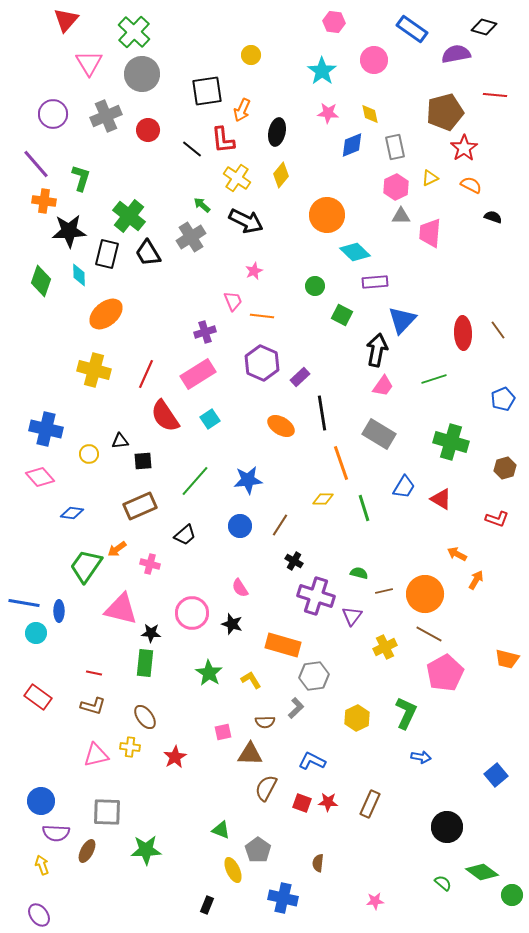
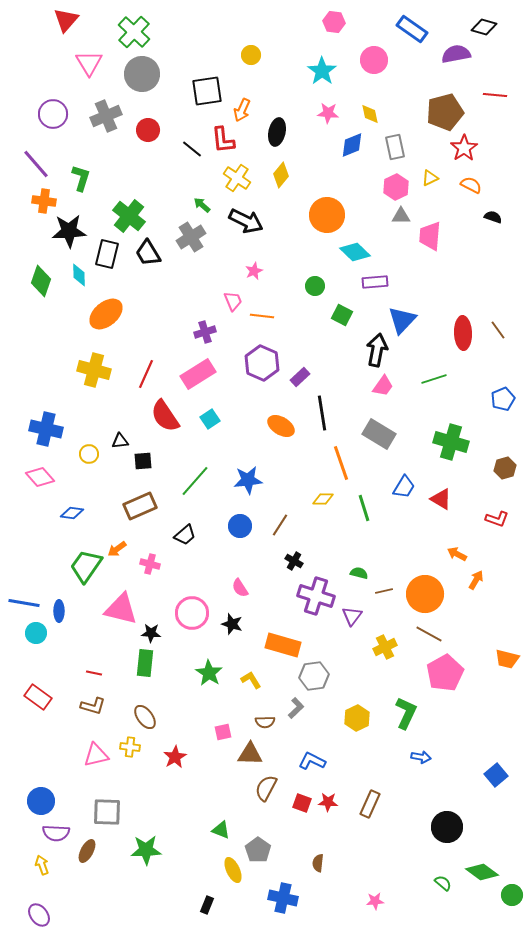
pink trapezoid at (430, 233): moved 3 px down
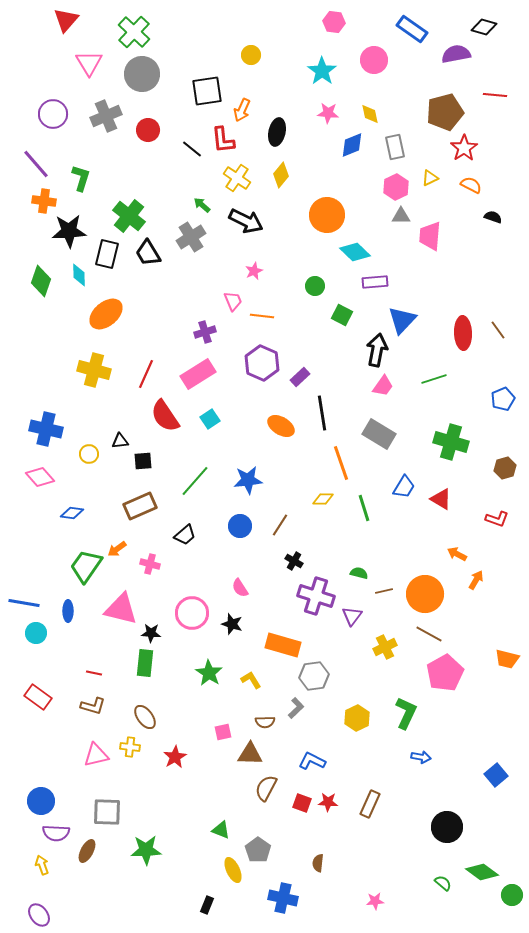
blue ellipse at (59, 611): moved 9 px right
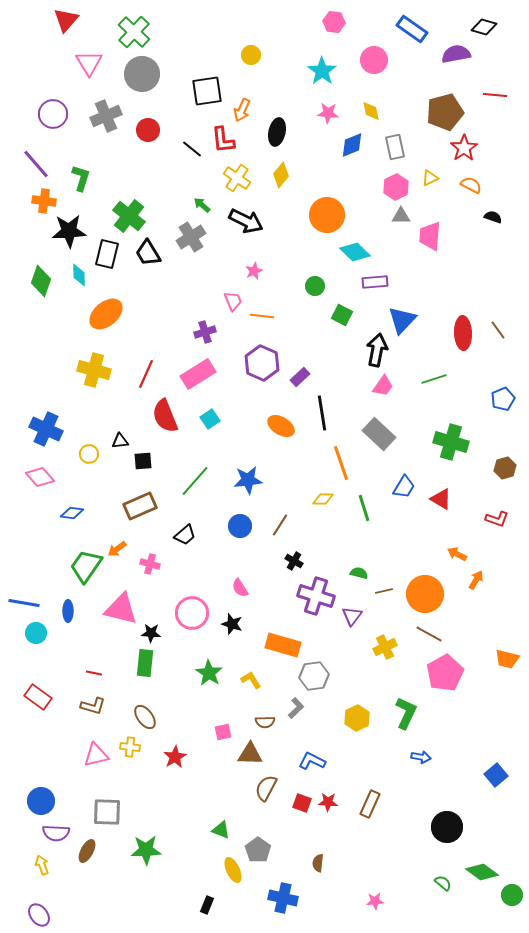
yellow diamond at (370, 114): moved 1 px right, 3 px up
red semicircle at (165, 416): rotated 12 degrees clockwise
blue cross at (46, 429): rotated 12 degrees clockwise
gray rectangle at (379, 434): rotated 12 degrees clockwise
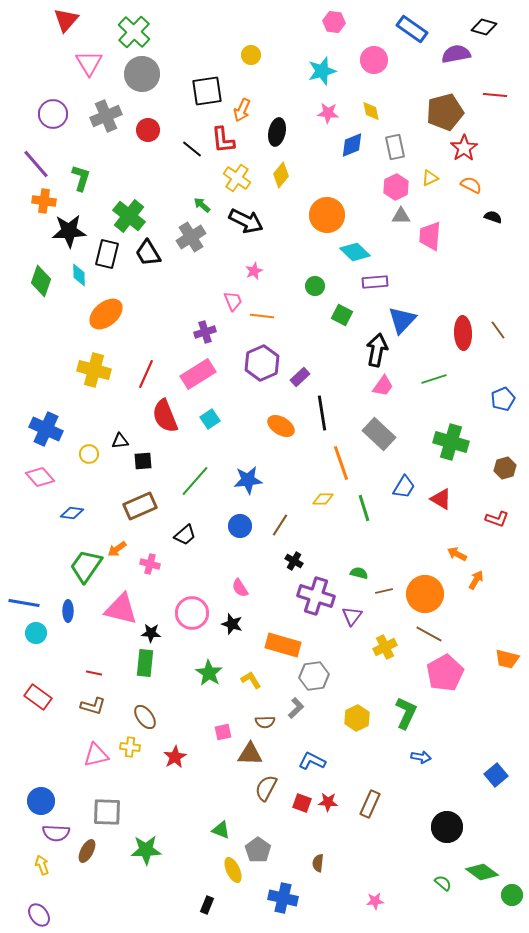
cyan star at (322, 71): rotated 20 degrees clockwise
purple hexagon at (262, 363): rotated 12 degrees clockwise
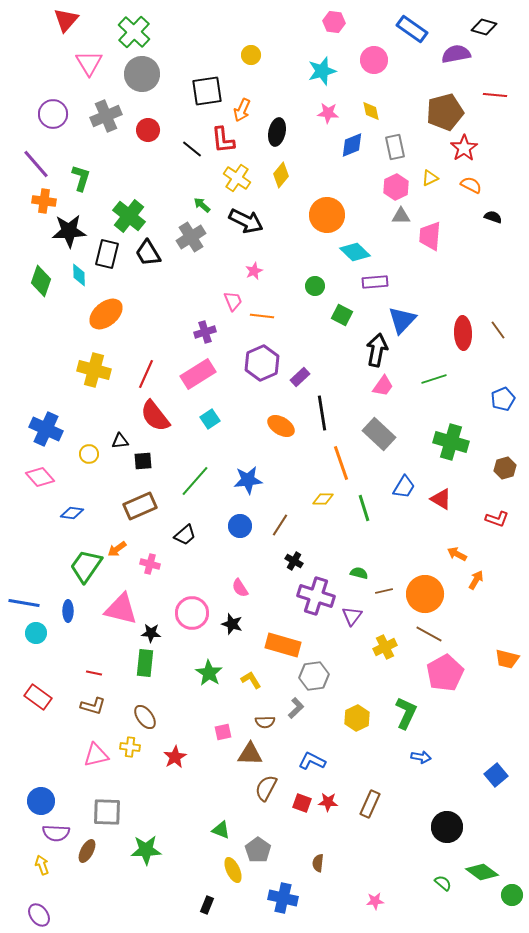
red semicircle at (165, 416): moved 10 px left; rotated 16 degrees counterclockwise
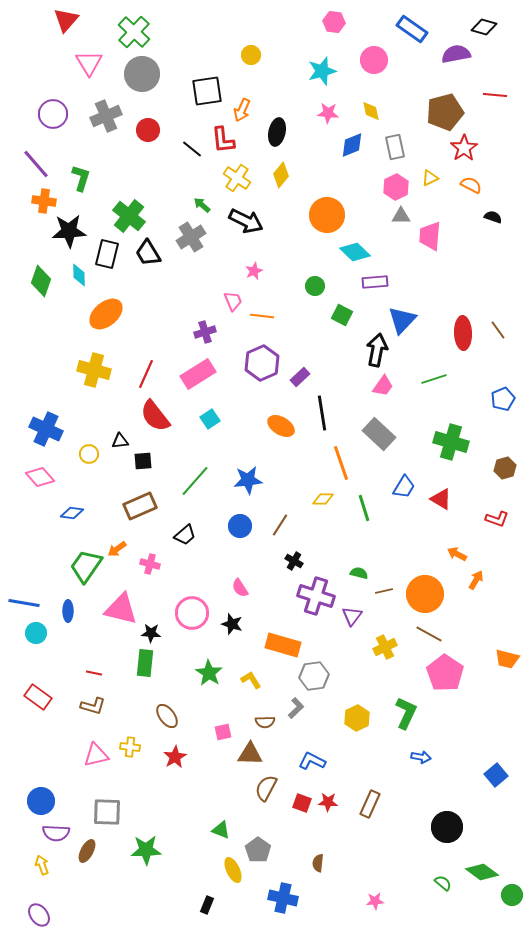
pink pentagon at (445, 673): rotated 9 degrees counterclockwise
brown ellipse at (145, 717): moved 22 px right, 1 px up
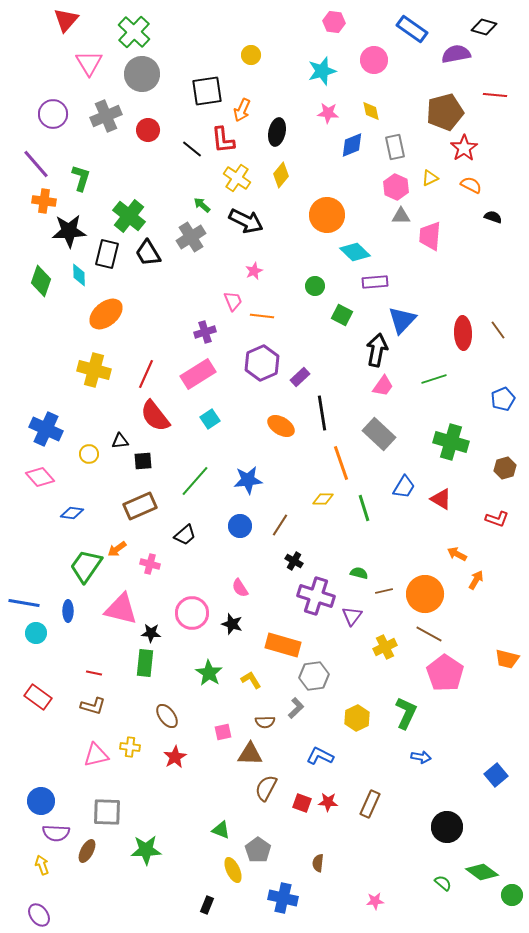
pink hexagon at (396, 187): rotated 10 degrees counterclockwise
blue L-shape at (312, 761): moved 8 px right, 5 px up
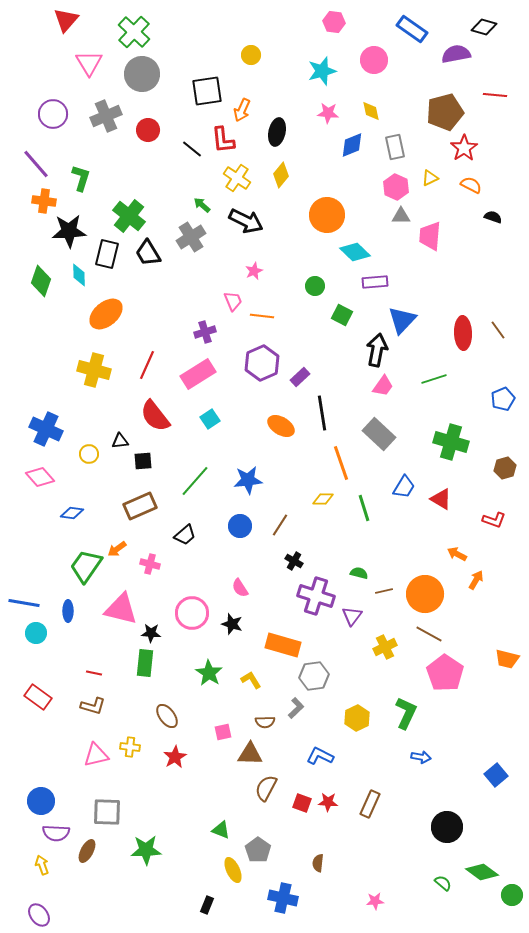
red line at (146, 374): moved 1 px right, 9 px up
red L-shape at (497, 519): moved 3 px left, 1 px down
